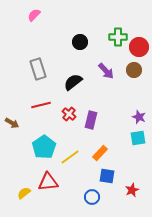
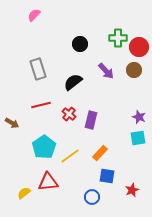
green cross: moved 1 px down
black circle: moved 2 px down
yellow line: moved 1 px up
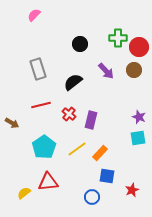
yellow line: moved 7 px right, 7 px up
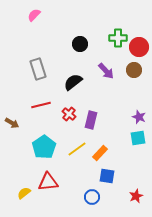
red star: moved 4 px right, 6 px down
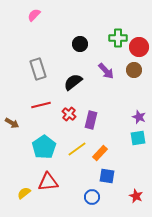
red star: rotated 24 degrees counterclockwise
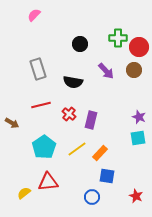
black semicircle: rotated 132 degrees counterclockwise
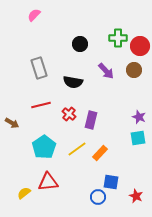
red circle: moved 1 px right, 1 px up
gray rectangle: moved 1 px right, 1 px up
blue square: moved 4 px right, 6 px down
blue circle: moved 6 px right
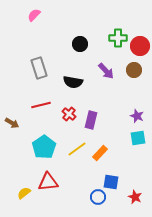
purple star: moved 2 px left, 1 px up
red star: moved 1 px left, 1 px down
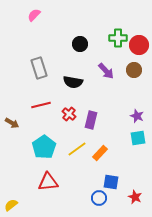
red circle: moved 1 px left, 1 px up
yellow semicircle: moved 13 px left, 12 px down
blue circle: moved 1 px right, 1 px down
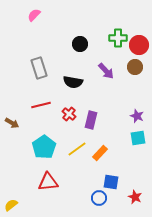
brown circle: moved 1 px right, 3 px up
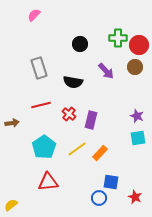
brown arrow: rotated 40 degrees counterclockwise
